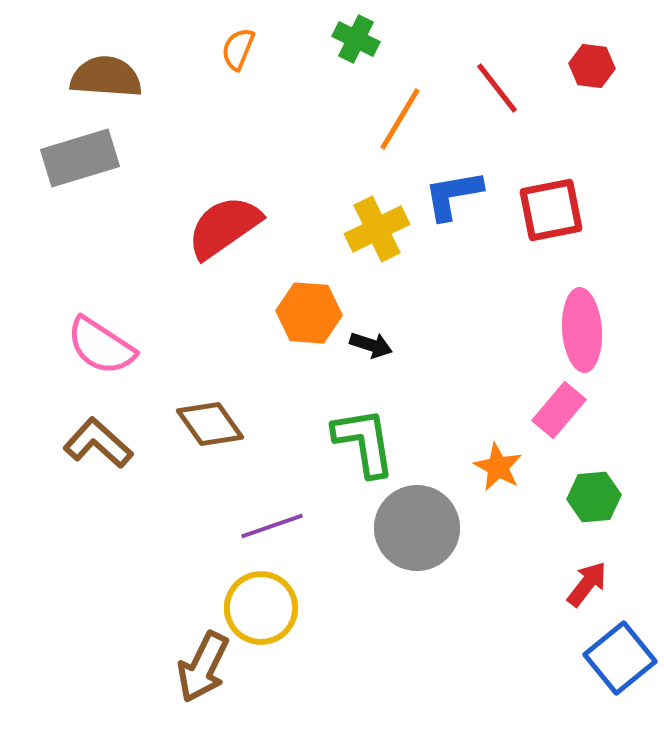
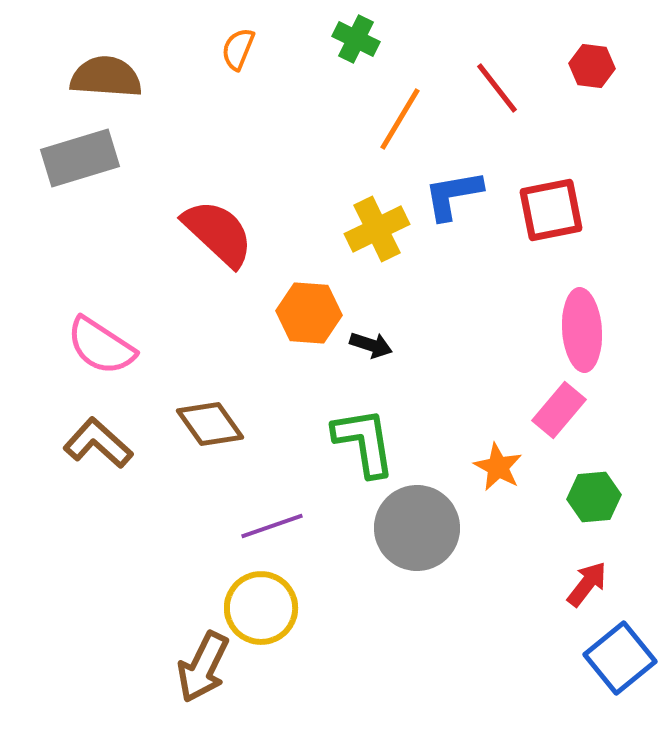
red semicircle: moved 6 px left, 6 px down; rotated 78 degrees clockwise
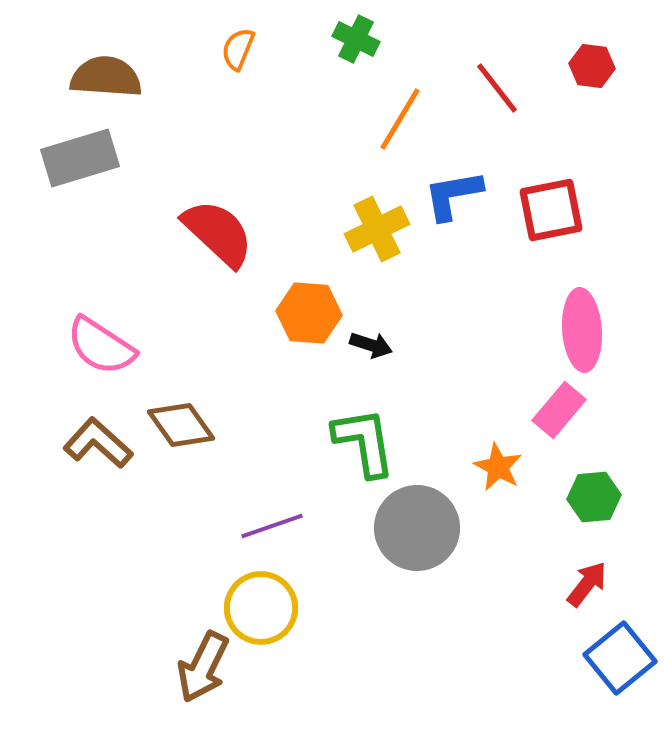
brown diamond: moved 29 px left, 1 px down
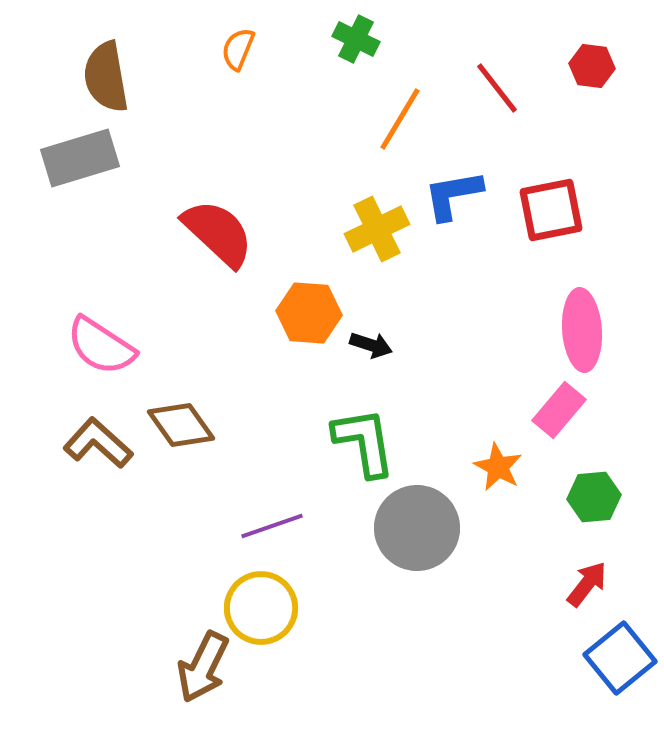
brown semicircle: rotated 104 degrees counterclockwise
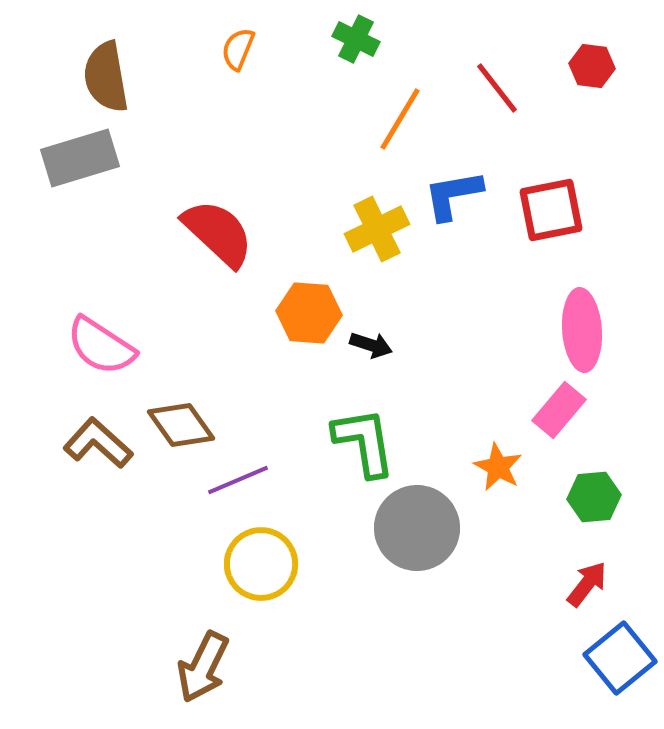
purple line: moved 34 px left, 46 px up; rotated 4 degrees counterclockwise
yellow circle: moved 44 px up
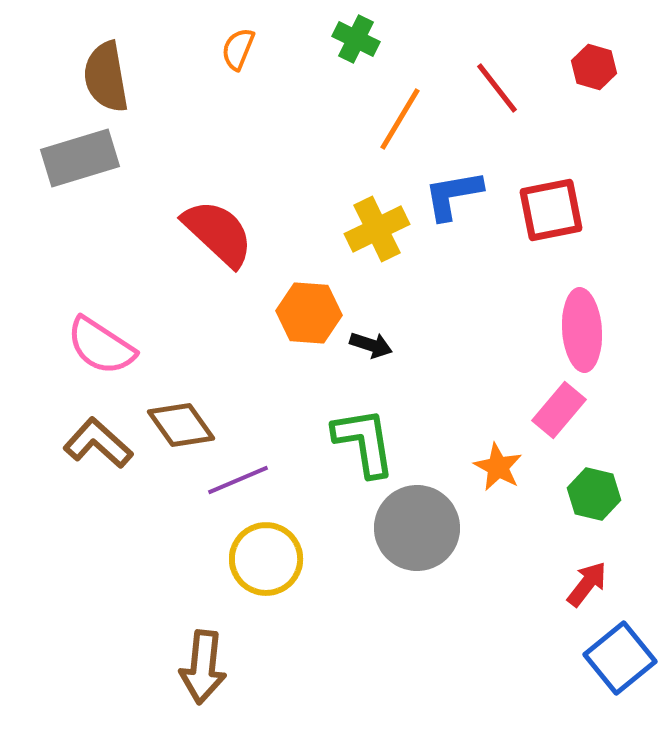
red hexagon: moved 2 px right, 1 px down; rotated 9 degrees clockwise
green hexagon: moved 3 px up; rotated 18 degrees clockwise
yellow circle: moved 5 px right, 5 px up
brown arrow: rotated 20 degrees counterclockwise
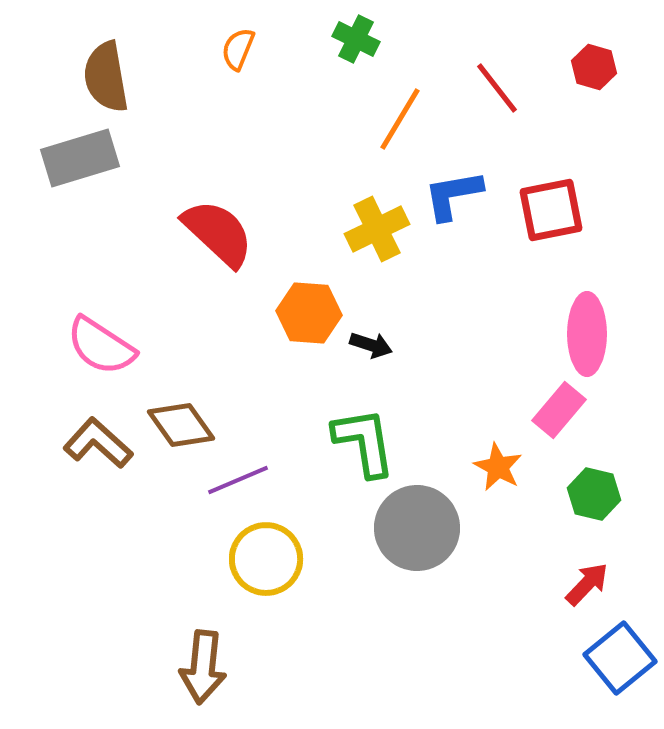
pink ellipse: moved 5 px right, 4 px down; rotated 4 degrees clockwise
red arrow: rotated 6 degrees clockwise
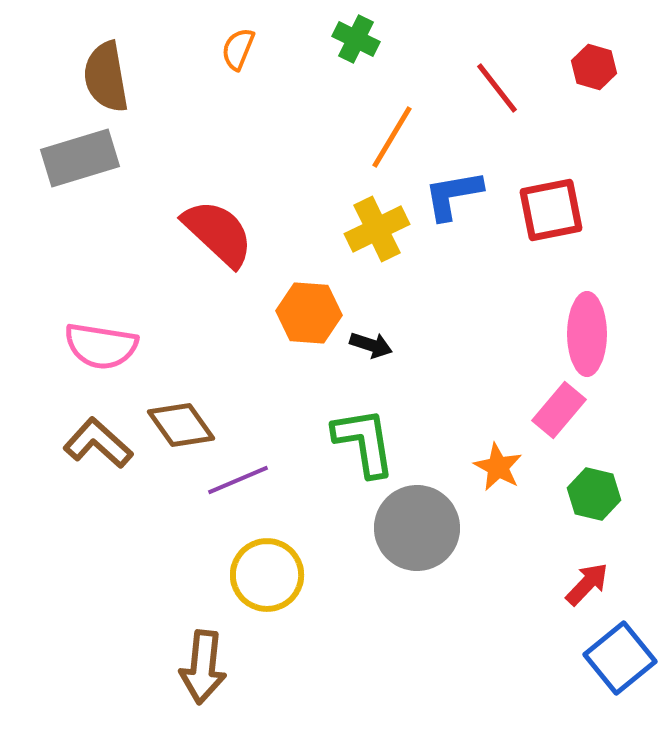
orange line: moved 8 px left, 18 px down
pink semicircle: rotated 24 degrees counterclockwise
yellow circle: moved 1 px right, 16 px down
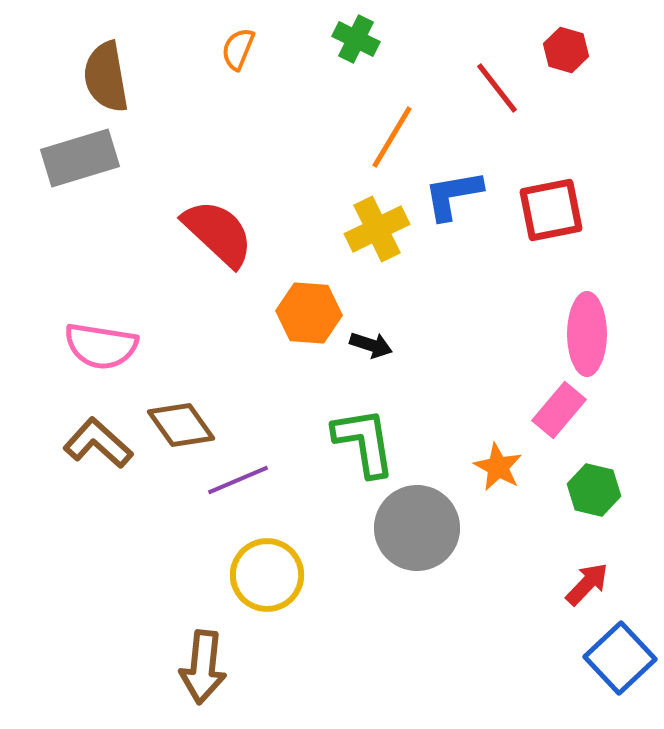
red hexagon: moved 28 px left, 17 px up
green hexagon: moved 4 px up
blue square: rotated 4 degrees counterclockwise
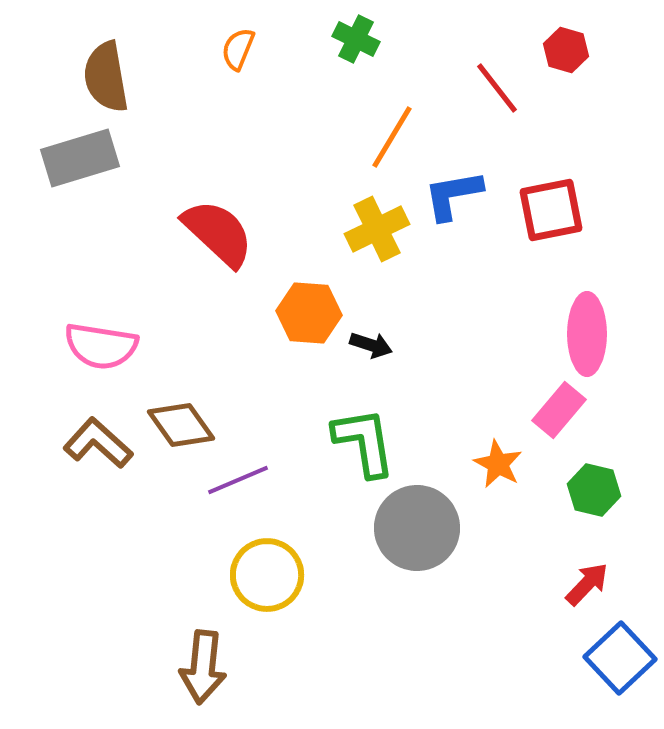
orange star: moved 3 px up
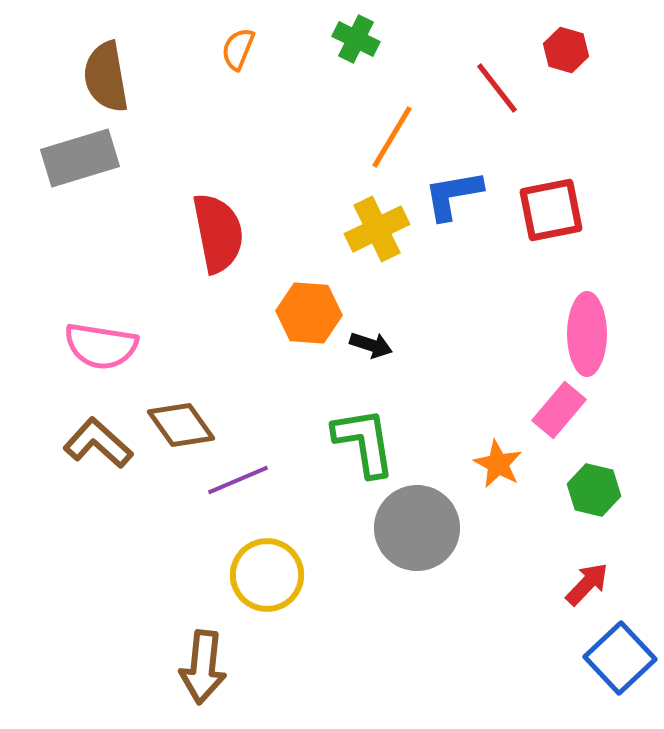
red semicircle: rotated 36 degrees clockwise
